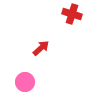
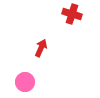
red arrow: rotated 24 degrees counterclockwise
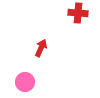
red cross: moved 6 px right, 1 px up; rotated 12 degrees counterclockwise
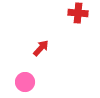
red arrow: rotated 18 degrees clockwise
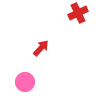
red cross: rotated 30 degrees counterclockwise
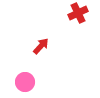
red arrow: moved 2 px up
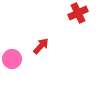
pink circle: moved 13 px left, 23 px up
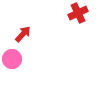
red arrow: moved 18 px left, 12 px up
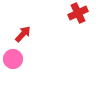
pink circle: moved 1 px right
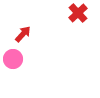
red cross: rotated 18 degrees counterclockwise
